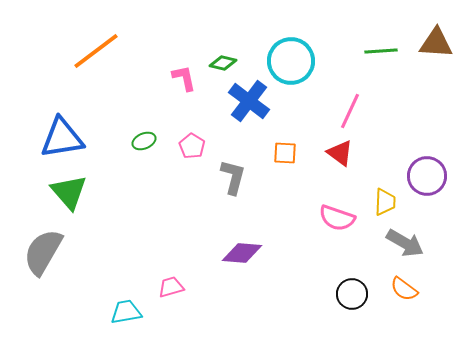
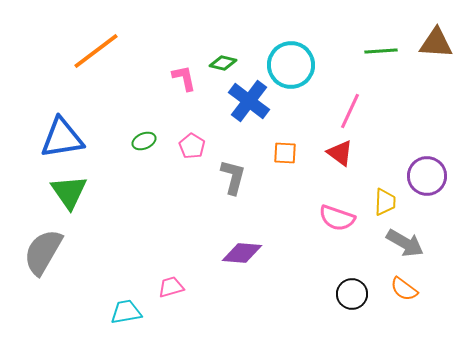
cyan circle: moved 4 px down
green triangle: rotated 6 degrees clockwise
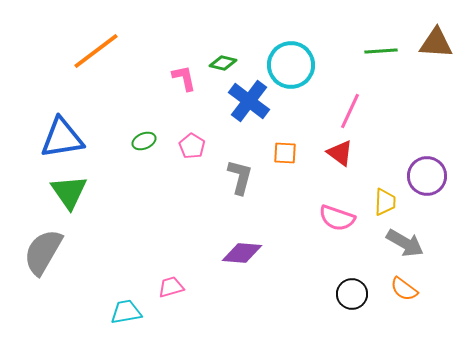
gray L-shape: moved 7 px right
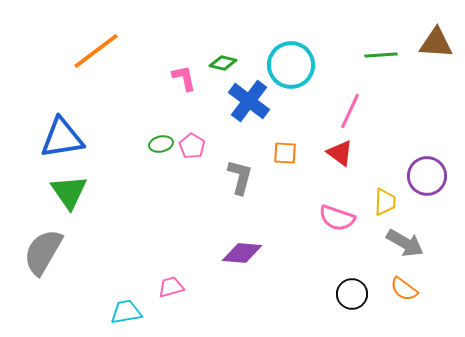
green line: moved 4 px down
green ellipse: moved 17 px right, 3 px down; rotated 10 degrees clockwise
